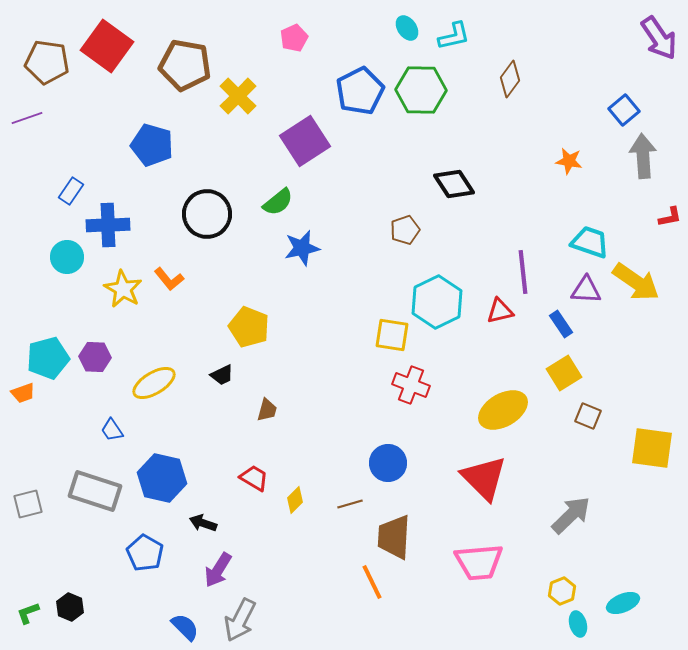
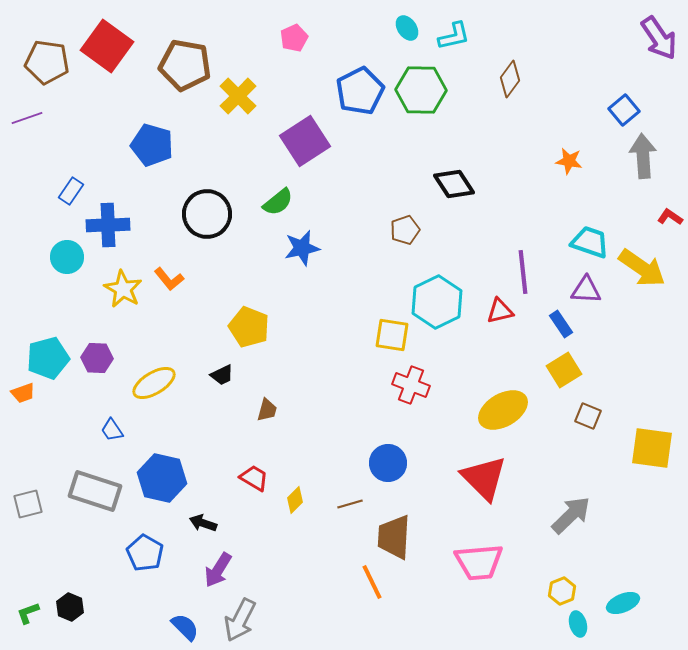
red L-shape at (670, 217): rotated 135 degrees counterclockwise
yellow arrow at (636, 282): moved 6 px right, 14 px up
purple hexagon at (95, 357): moved 2 px right, 1 px down
yellow square at (564, 373): moved 3 px up
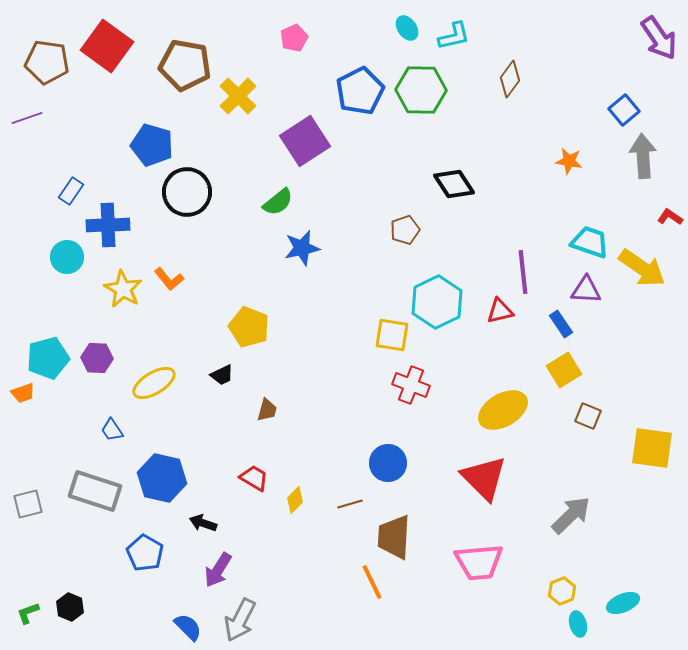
black circle at (207, 214): moved 20 px left, 22 px up
blue semicircle at (185, 627): moved 3 px right
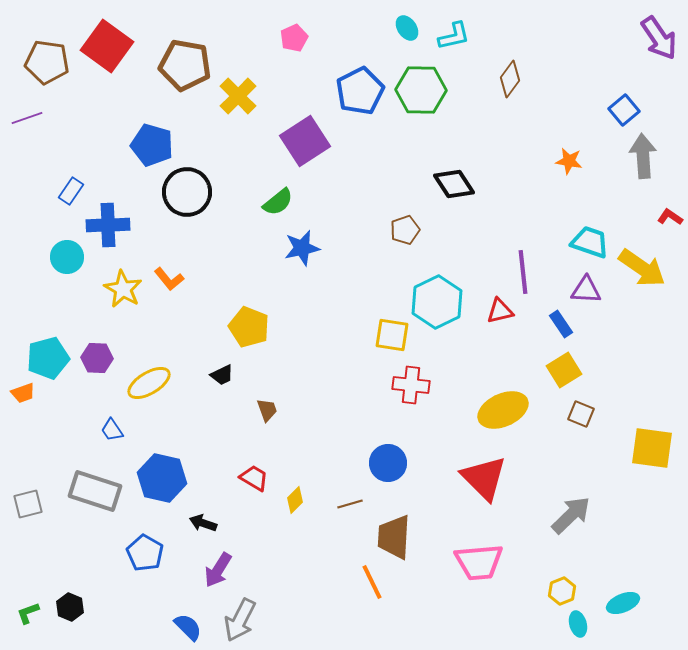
yellow ellipse at (154, 383): moved 5 px left
red cross at (411, 385): rotated 15 degrees counterclockwise
brown trapezoid at (267, 410): rotated 35 degrees counterclockwise
yellow ellipse at (503, 410): rotated 6 degrees clockwise
brown square at (588, 416): moved 7 px left, 2 px up
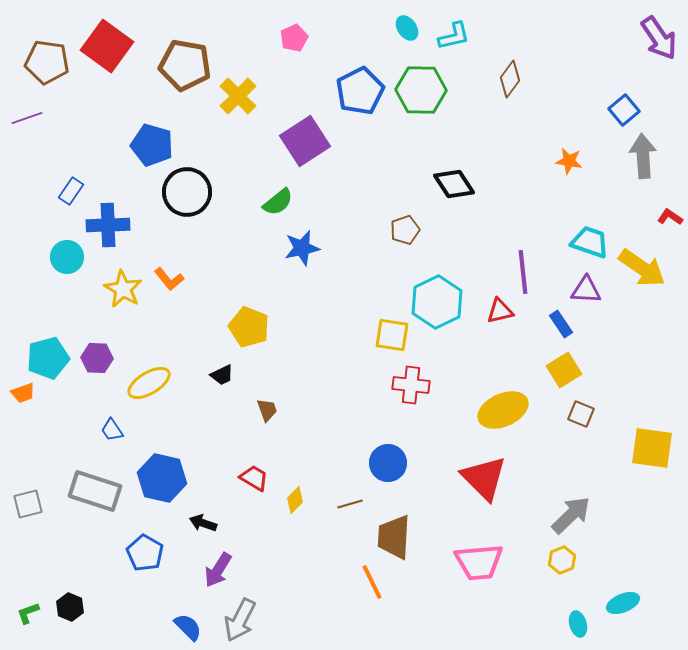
yellow hexagon at (562, 591): moved 31 px up
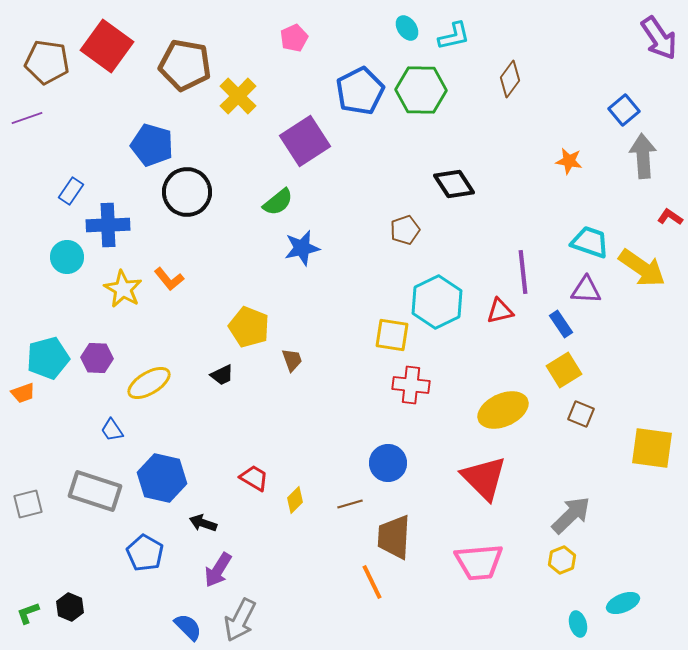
brown trapezoid at (267, 410): moved 25 px right, 50 px up
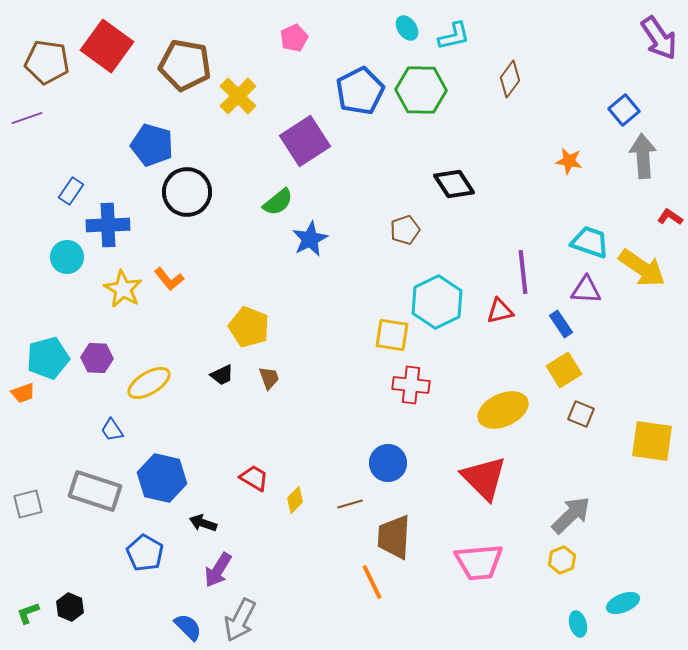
blue star at (302, 248): moved 8 px right, 9 px up; rotated 15 degrees counterclockwise
brown trapezoid at (292, 360): moved 23 px left, 18 px down
yellow square at (652, 448): moved 7 px up
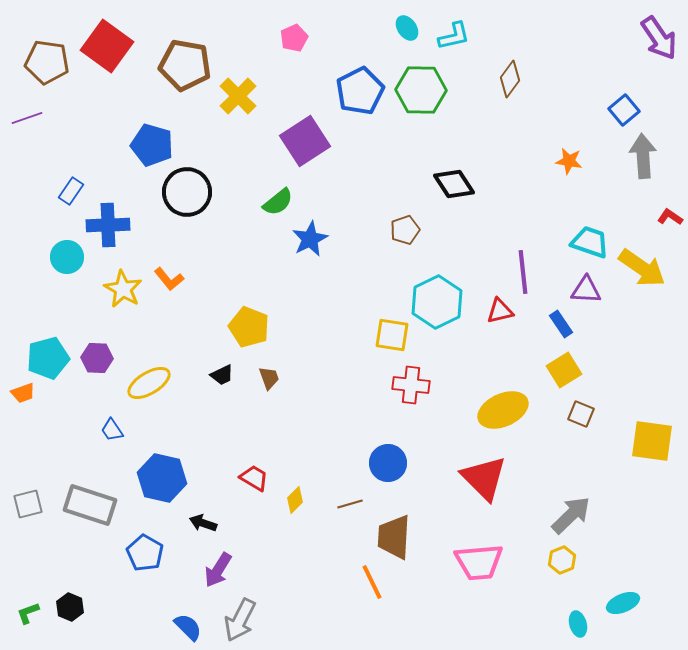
gray rectangle at (95, 491): moved 5 px left, 14 px down
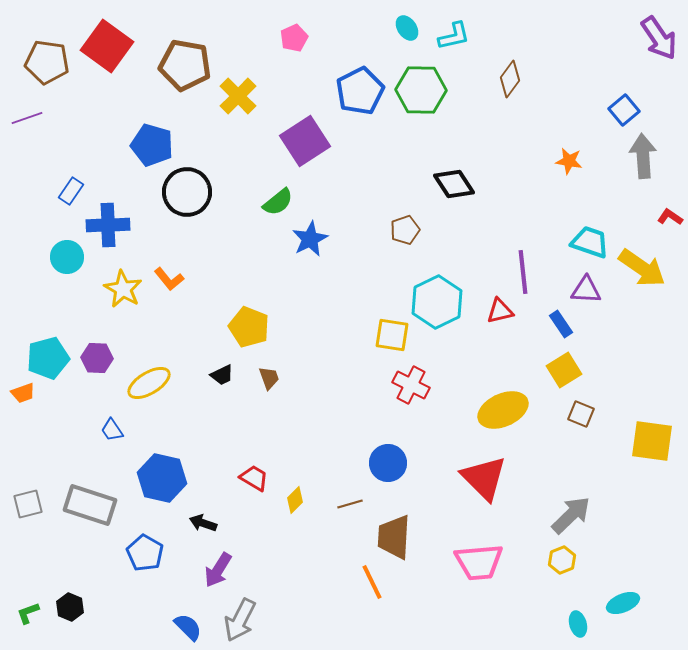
red cross at (411, 385): rotated 21 degrees clockwise
